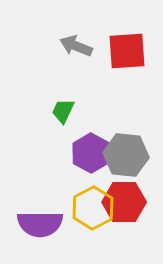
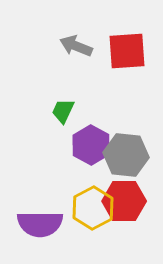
purple hexagon: moved 8 px up
red hexagon: moved 1 px up
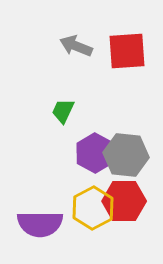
purple hexagon: moved 4 px right, 8 px down
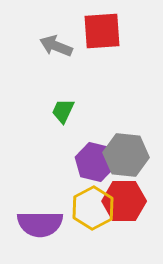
gray arrow: moved 20 px left
red square: moved 25 px left, 20 px up
purple hexagon: moved 9 px down; rotated 15 degrees counterclockwise
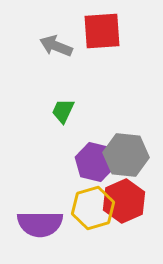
red hexagon: rotated 24 degrees counterclockwise
yellow hexagon: rotated 12 degrees clockwise
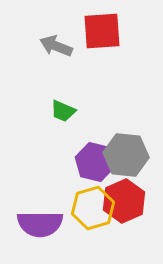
green trapezoid: rotated 92 degrees counterclockwise
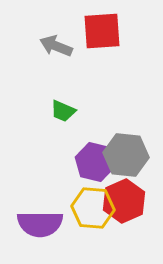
yellow hexagon: rotated 21 degrees clockwise
